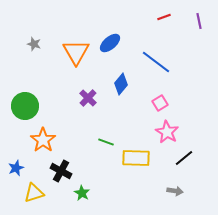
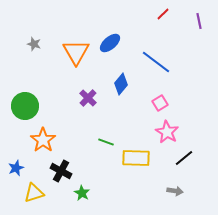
red line: moved 1 px left, 3 px up; rotated 24 degrees counterclockwise
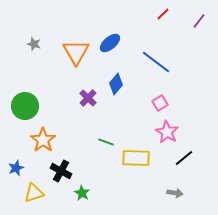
purple line: rotated 49 degrees clockwise
blue diamond: moved 5 px left
gray arrow: moved 2 px down
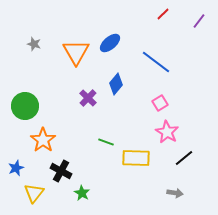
yellow triangle: rotated 35 degrees counterclockwise
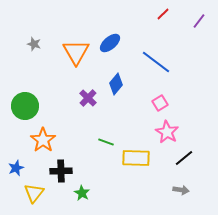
black cross: rotated 30 degrees counterclockwise
gray arrow: moved 6 px right, 3 px up
